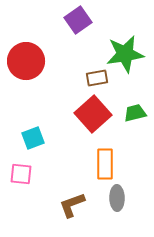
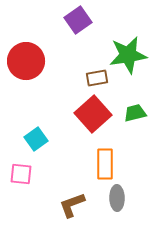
green star: moved 3 px right, 1 px down
cyan square: moved 3 px right, 1 px down; rotated 15 degrees counterclockwise
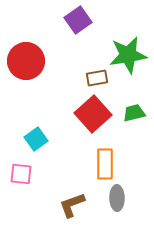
green trapezoid: moved 1 px left
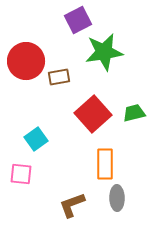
purple square: rotated 8 degrees clockwise
green star: moved 24 px left, 3 px up
brown rectangle: moved 38 px left, 1 px up
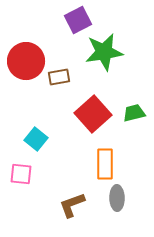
cyan square: rotated 15 degrees counterclockwise
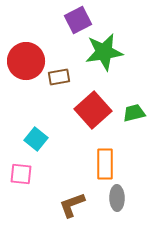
red square: moved 4 px up
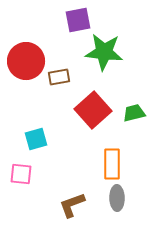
purple square: rotated 16 degrees clockwise
green star: rotated 15 degrees clockwise
cyan square: rotated 35 degrees clockwise
orange rectangle: moved 7 px right
